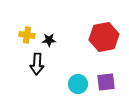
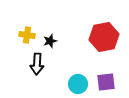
black star: moved 1 px right, 1 px down; rotated 16 degrees counterclockwise
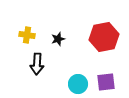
black star: moved 8 px right, 2 px up
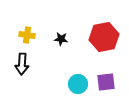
black star: moved 3 px right; rotated 24 degrees clockwise
black arrow: moved 15 px left
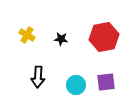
yellow cross: rotated 21 degrees clockwise
black arrow: moved 16 px right, 13 px down
cyan circle: moved 2 px left, 1 px down
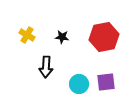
black star: moved 1 px right, 2 px up
black arrow: moved 8 px right, 10 px up
cyan circle: moved 3 px right, 1 px up
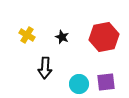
black star: rotated 16 degrees clockwise
black arrow: moved 1 px left, 1 px down
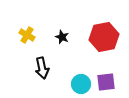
black arrow: moved 3 px left; rotated 15 degrees counterclockwise
cyan circle: moved 2 px right
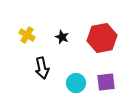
red hexagon: moved 2 px left, 1 px down
cyan circle: moved 5 px left, 1 px up
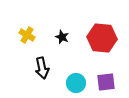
red hexagon: rotated 16 degrees clockwise
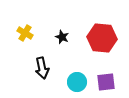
yellow cross: moved 2 px left, 2 px up
cyan circle: moved 1 px right, 1 px up
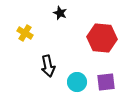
black star: moved 2 px left, 24 px up
black arrow: moved 6 px right, 2 px up
